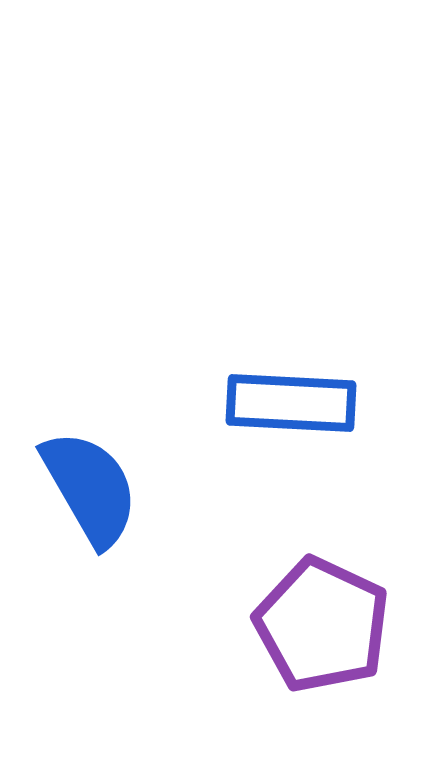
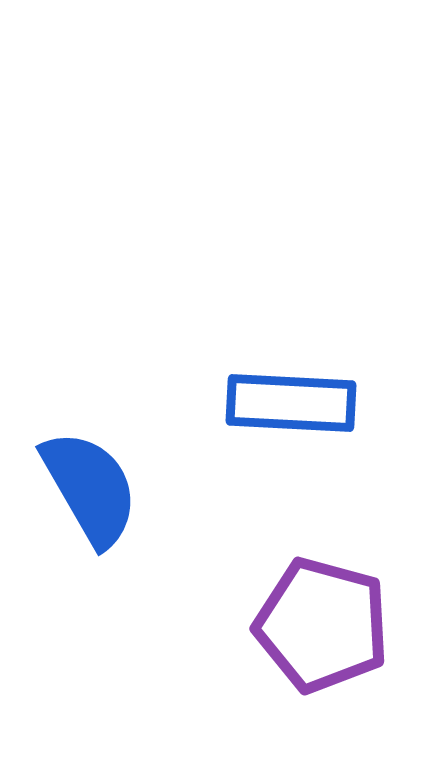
purple pentagon: rotated 10 degrees counterclockwise
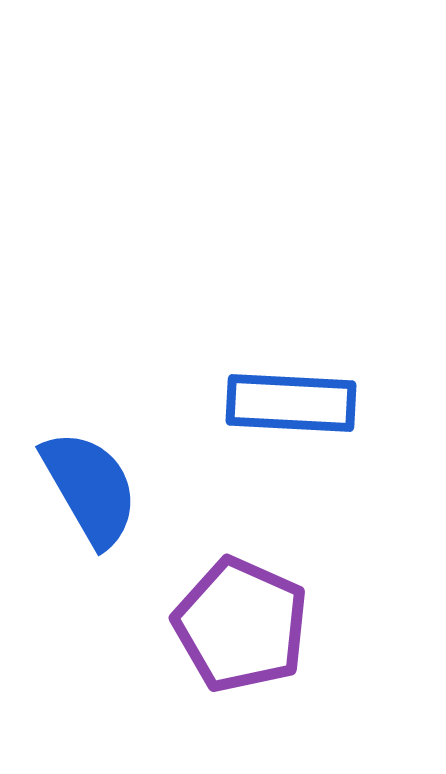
purple pentagon: moved 81 px left; rotated 9 degrees clockwise
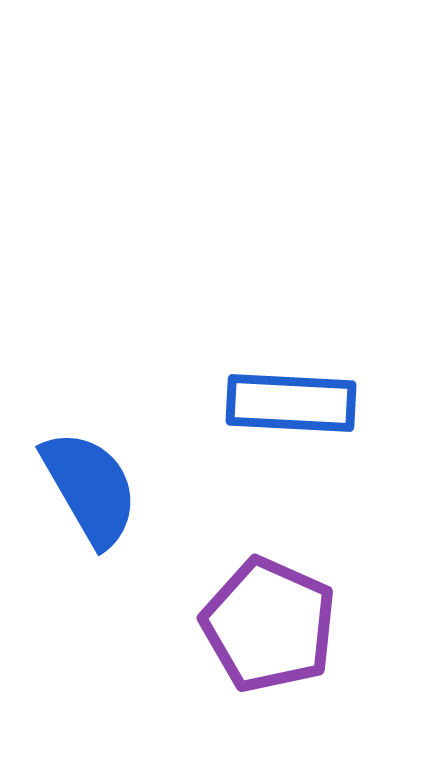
purple pentagon: moved 28 px right
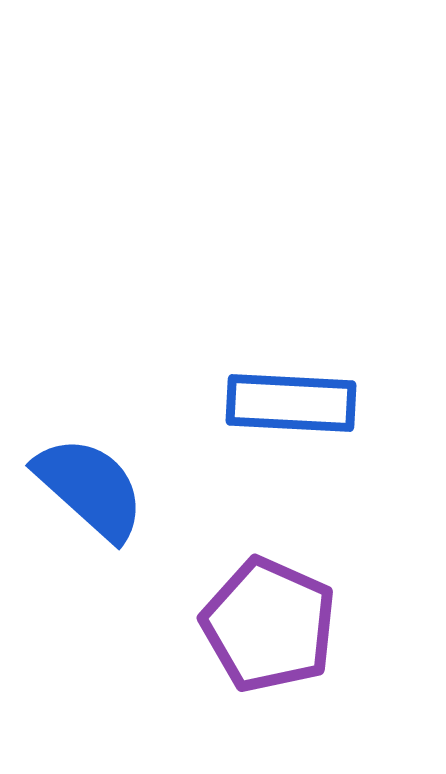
blue semicircle: rotated 18 degrees counterclockwise
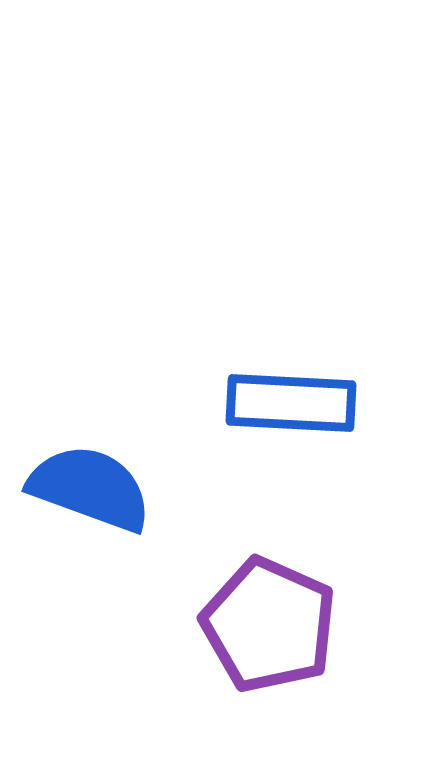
blue semicircle: rotated 22 degrees counterclockwise
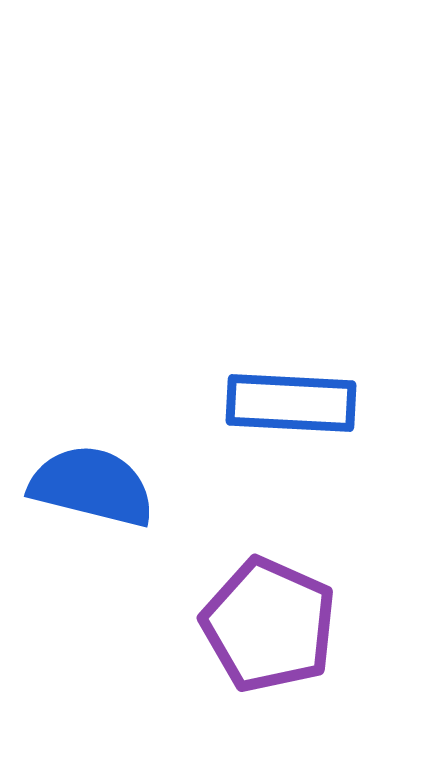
blue semicircle: moved 2 px right, 2 px up; rotated 6 degrees counterclockwise
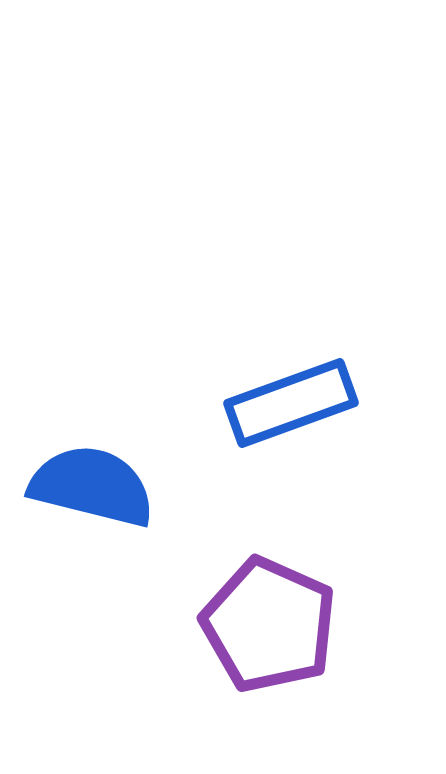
blue rectangle: rotated 23 degrees counterclockwise
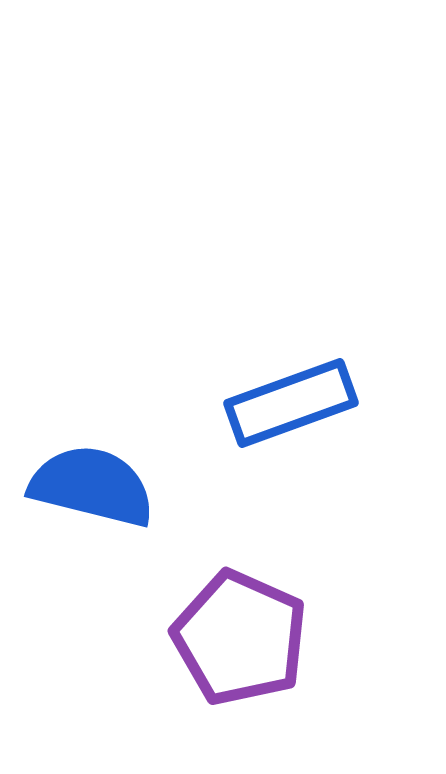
purple pentagon: moved 29 px left, 13 px down
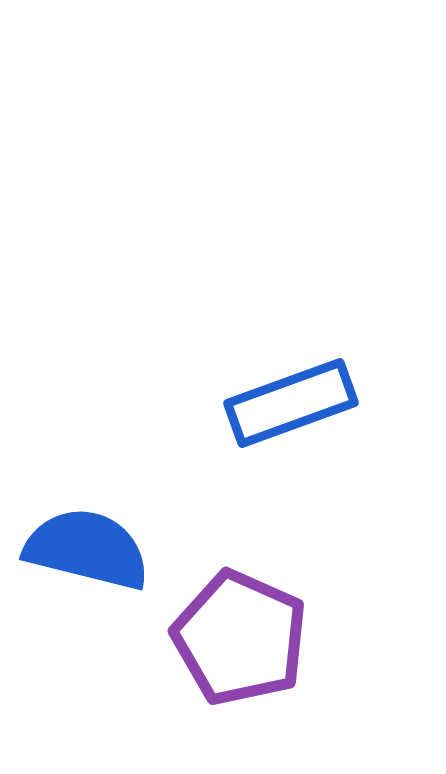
blue semicircle: moved 5 px left, 63 px down
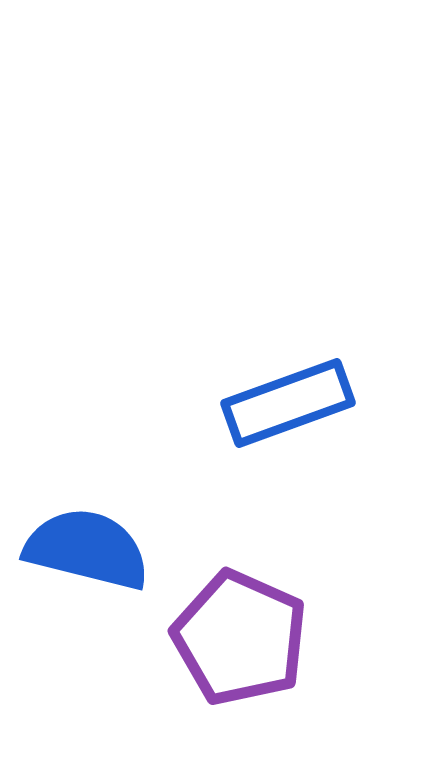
blue rectangle: moved 3 px left
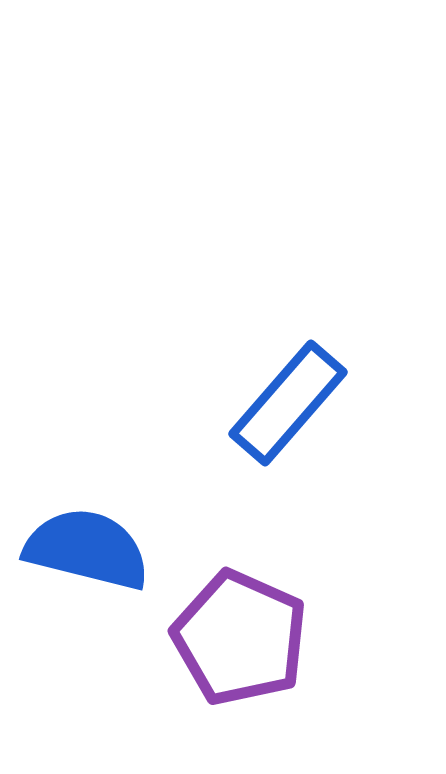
blue rectangle: rotated 29 degrees counterclockwise
